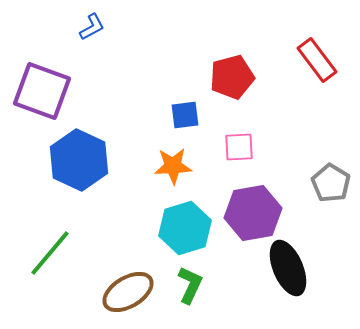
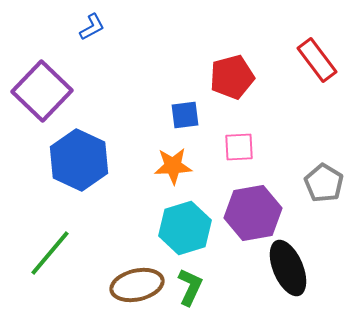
purple square: rotated 24 degrees clockwise
gray pentagon: moved 7 px left
green L-shape: moved 2 px down
brown ellipse: moved 9 px right, 7 px up; rotated 18 degrees clockwise
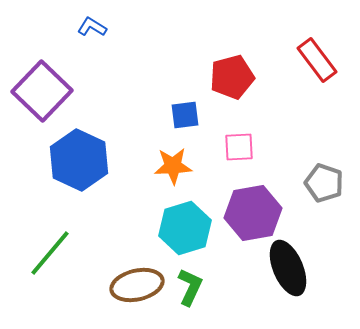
blue L-shape: rotated 120 degrees counterclockwise
gray pentagon: rotated 12 degrees counterclockwise
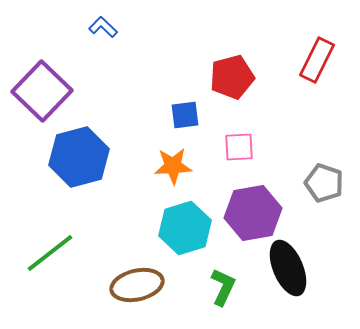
blue L-shape: moved 11 px right; rotated 12 degrees clockwise
red rectangle: rotated 63 degrees clockwise
blue hexagon: moved 3 px up; rotated 20 degrees clockwise
green line: rotated 12 degrees clockwise
green L-shape: moved 33 px right
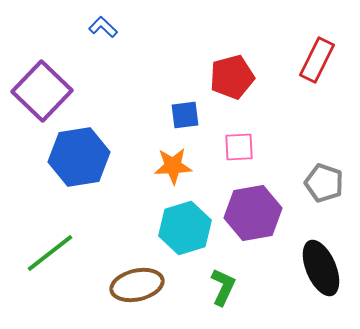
blue hexagon: rotated 6 degrees clockwise
black ellipse: moved 33 px right
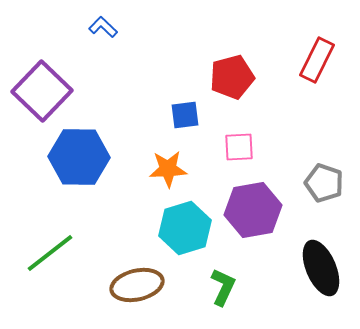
blue hexagon: rotated 10 degrees clockwise
orange star: moved 5 px left, 3 px down
purple hexagon: moved 3 px up
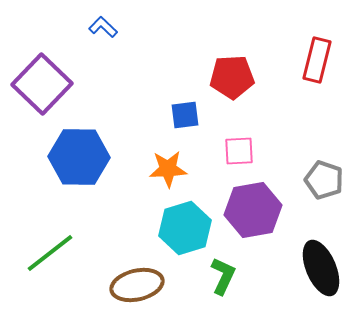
red rectangle: rotated 12 degrees counterclockwise
red pentagon: rotated 12 degrees clockwise
purple square: moved 7 px up
pink square: moved 4 px down
gray pentagon: moved 3 px up
green L-shape: moved 11 px up
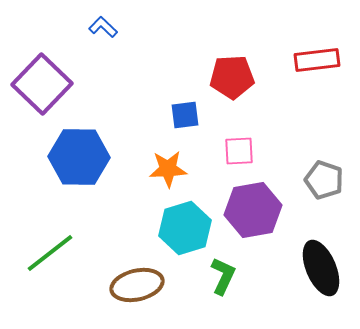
red rectangle: rotated 69 degrees clockwise
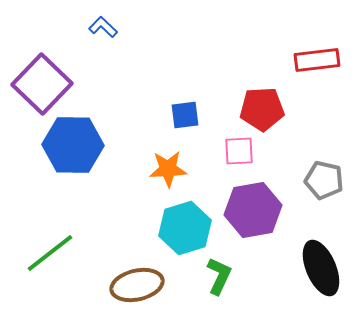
red pentagon: moved 30 px right, 32 px down
blue hexagon: moved 6 px left, 12 px up
gray pentagon: rotated 6 degrees counterclockwise
green L-shape: moved 4 px left
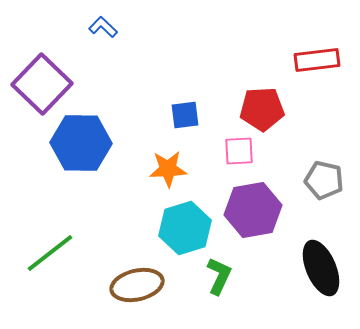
blue hexagon: moved 8 px right, 2 px up
